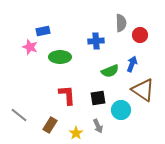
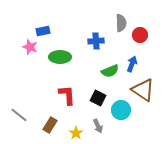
black square: rotated 35 degrees clockwise
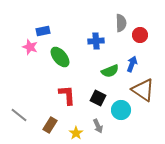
green ellipse: rotated 50 degrees clockwise
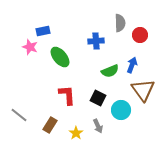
gray semicircle: moved 1 px left
blue arrow: moved 1 px down
brown triangle: rotated 20 degrees clockwise
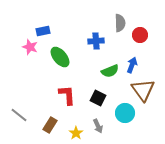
cyan circle: moved 4 px right, 3 px down
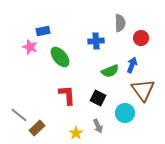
red circle: moved 1 px right, 3 px down
brown rectangle: moved 13 px left, 3 px down; rotated 14 degrees clockwise
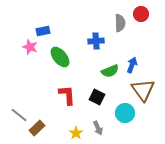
red circle: moved 24 px up
black square: moved 1 px left, 1 px up
gray arrow: moved 2 px down
